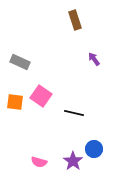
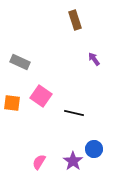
orange square: moved 3 px left, 1 px down
pink semicircle: rotated 105 degrees clockwise
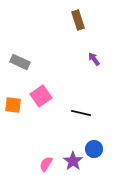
brown rectangle: moved 3 px right
pink square: rotated 20 degrees clockwise
orange square: moved 1 px right, 2 px down
black line: moved 7 px right
pink semicircle: moved 7 px right, 2 px down
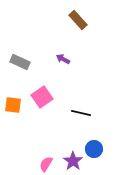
brown rectangle: rotated 24 degrees counterclockwise
purple arrow: moved 31 px left; rotated 24 degrees counterclockwise
pink square: moved 1 px right, 1 px down
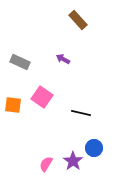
pink square: rotated 20 degrees counterclockwise
blue circle: moved 1 px up
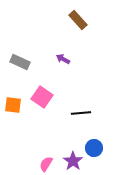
black line: rotated 18 degrees counterclockwise
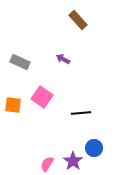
pink semicircle: moved 1 px right
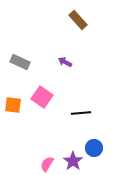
purple arrow: moved 2 px right, 3 px down
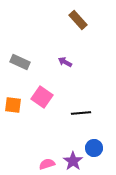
pink semicircle: rotated 42 degrees clockwise
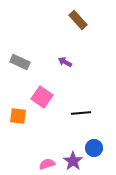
orange square: moved 5 px right, 11 px down
